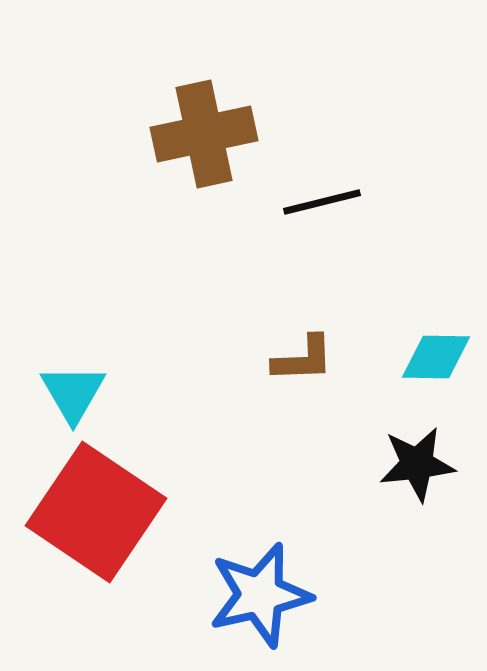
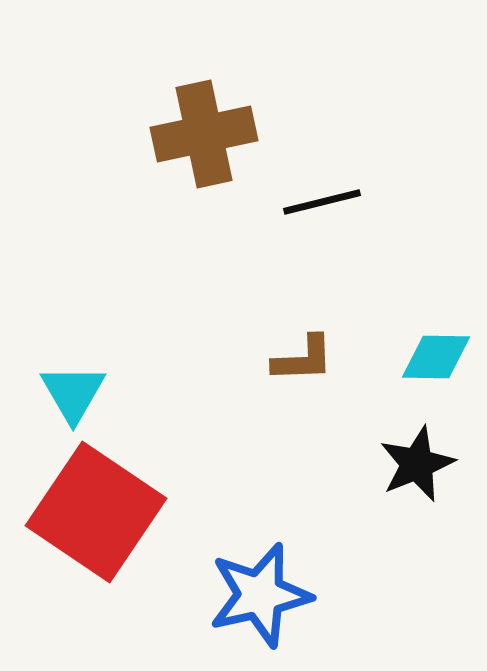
black star: rotated 16 degrees counterclockwise
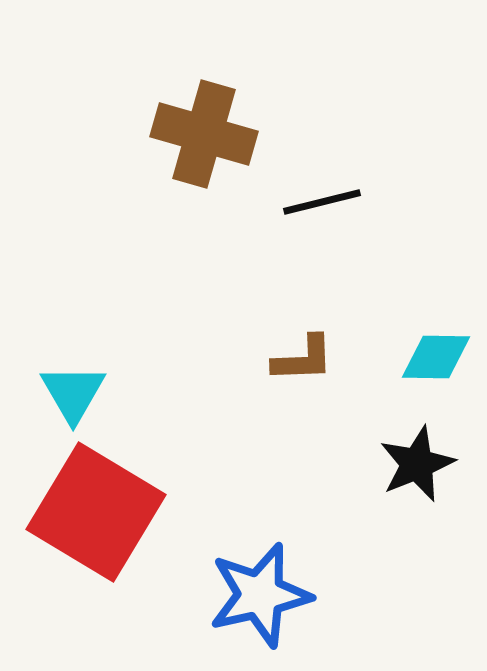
brown cross: rotated 28 degrees clockwise
red square: rotated 3 degrees counterclockwise
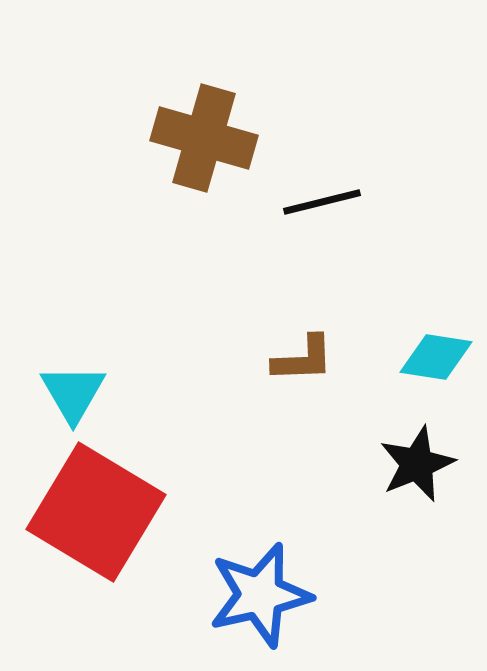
brown cross: moved 4 px down
cyan diamond: rotated 8 degrees clockwise
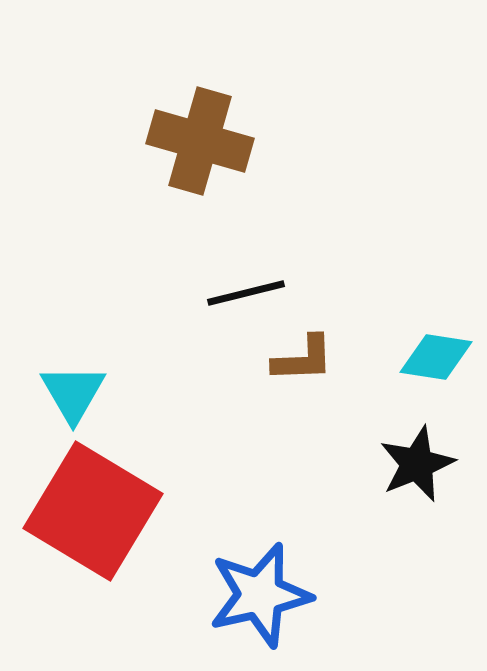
brown cross: moved 4 px left, 3 px down
black line: moved 76 px left, 91 px down
red square: moved 3 px left, 1 px up
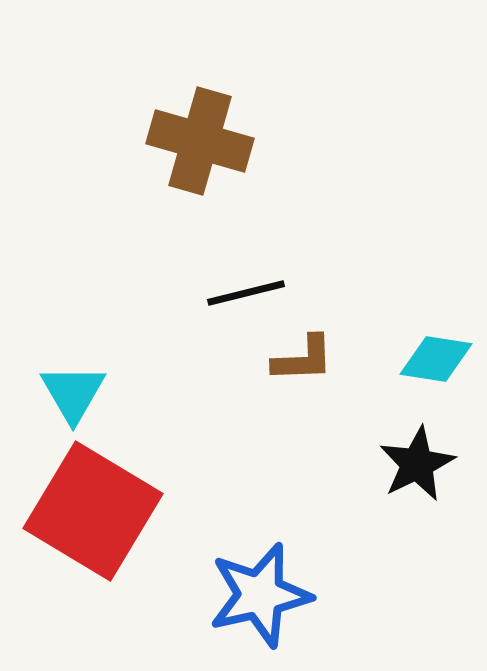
cyan diamond: moved 2 px down
black star: rotated 4 degrees counterclockwise
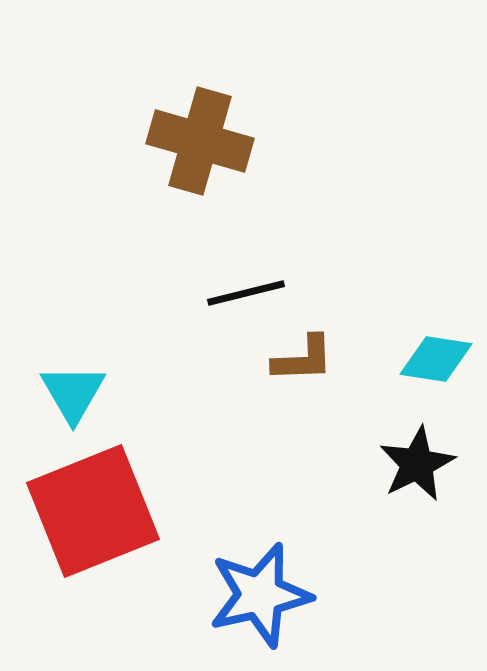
red square: rotated 37 degrees clockwise
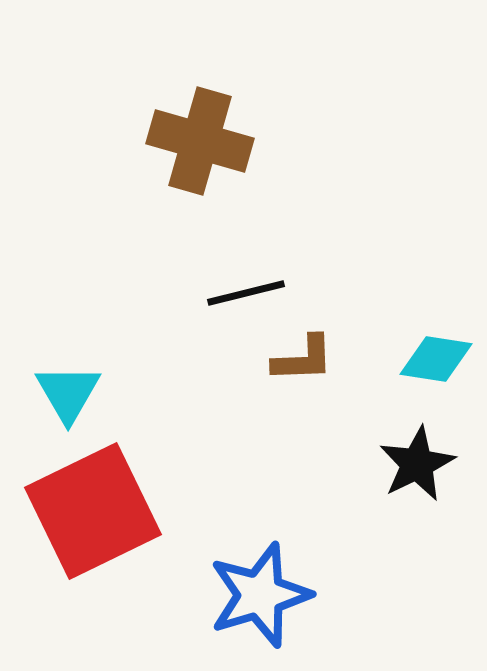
cyan triangle: moved 5 px left
red square: rotated 4 degrees counterclockwise
blue star: rotated 4 degrees counterclockwise
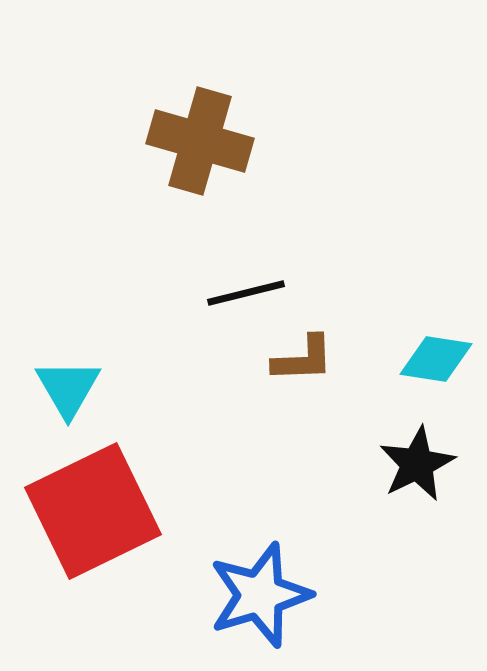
cyan triangle: moved 5 px up
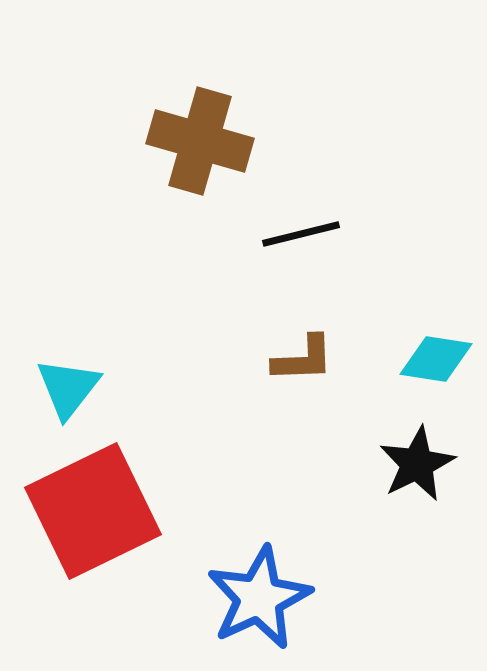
black line: moved 55 px right, 59 px up
cyan triangle: rotated 8 degrees clockwise
blue star: moved 1 px left, 3 px down; rotated 8 degrees counterclockwise
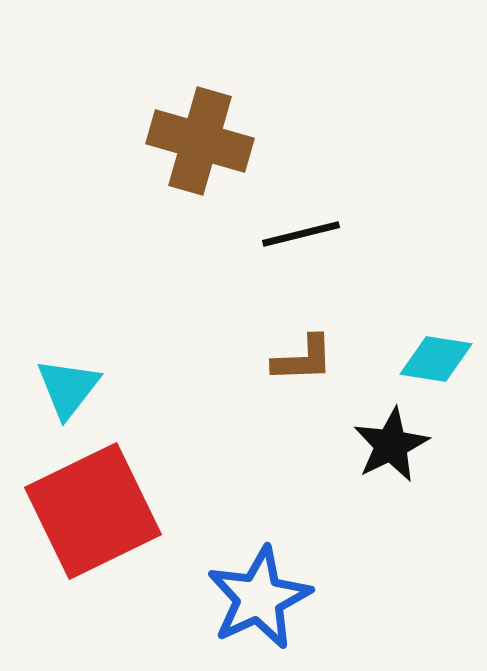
black star: moved 26 px left, 19 px up
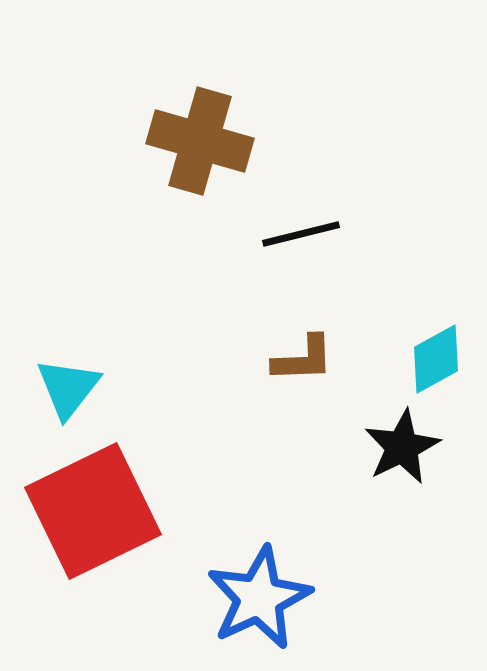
cyan diamond: rotated 38 degrees counterclockwise
black star: moved 11 px right, 2 px down
